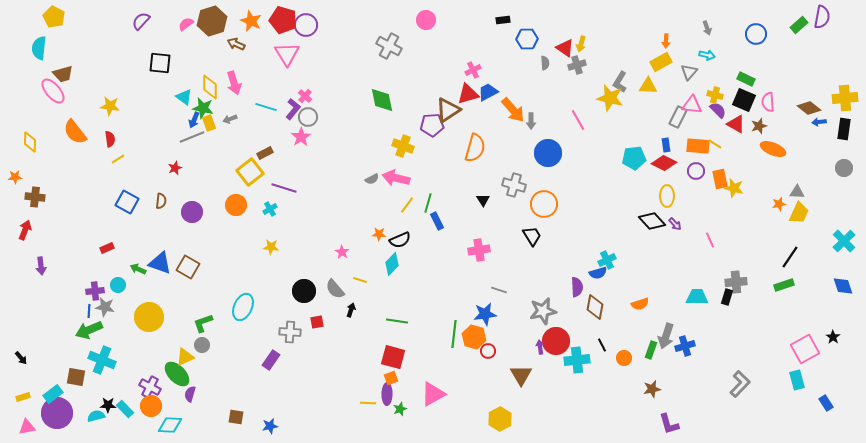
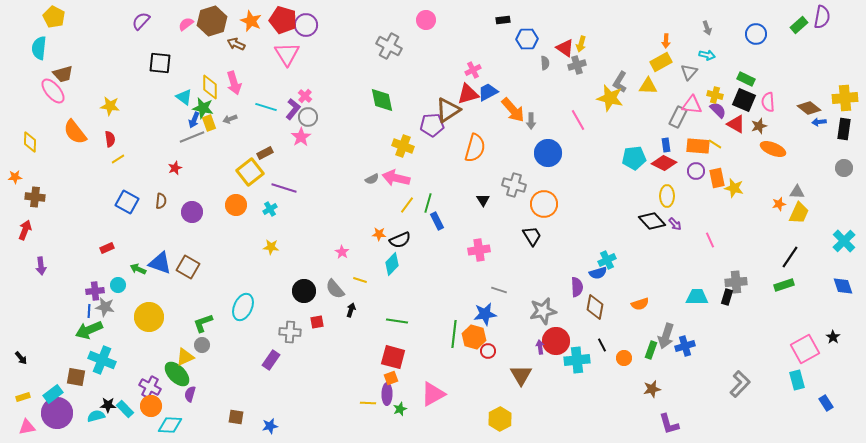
orange rectangle at (720, 179): moved 3 px left, 1 px up
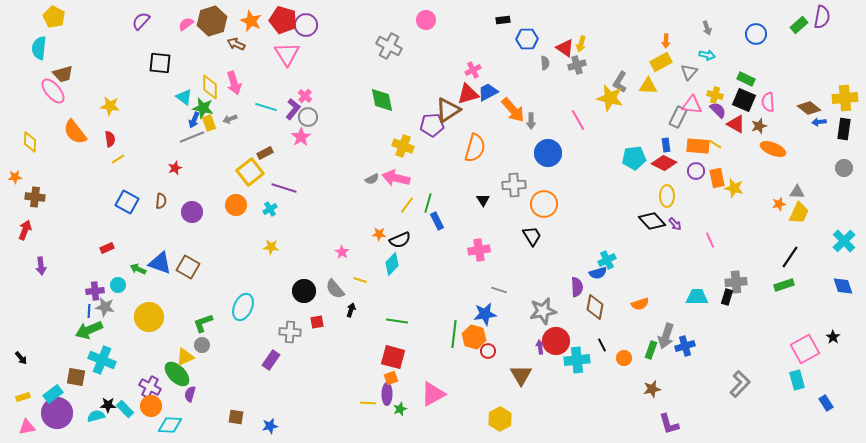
gray cross at (514, 185): rotated 20 degrees counterclockwise
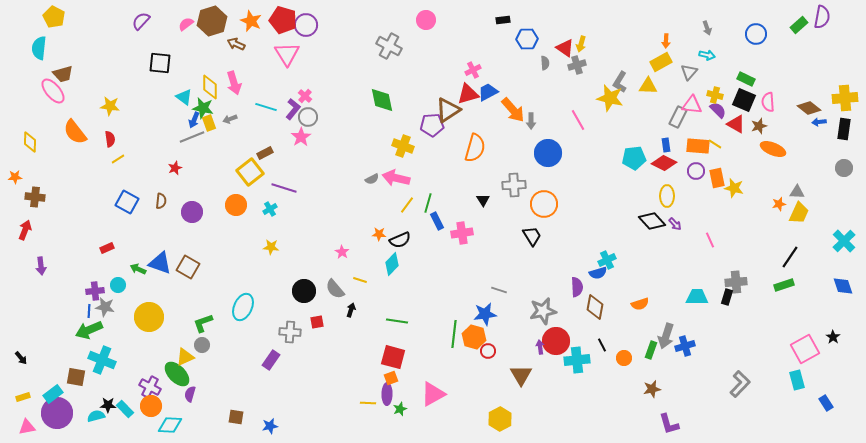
pink cross at (479, 250): moved 17 px left, 17 px up
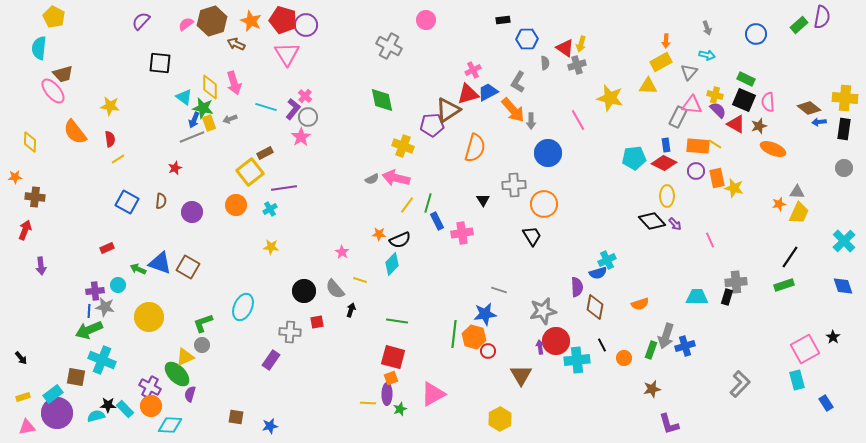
gray L-shape at (620, 82): moved 102 px left
yellow cross at (845, 98): rotated 10 degrees clockwise
purple line at (284, 188): rotated 25 degrees counterclockwise
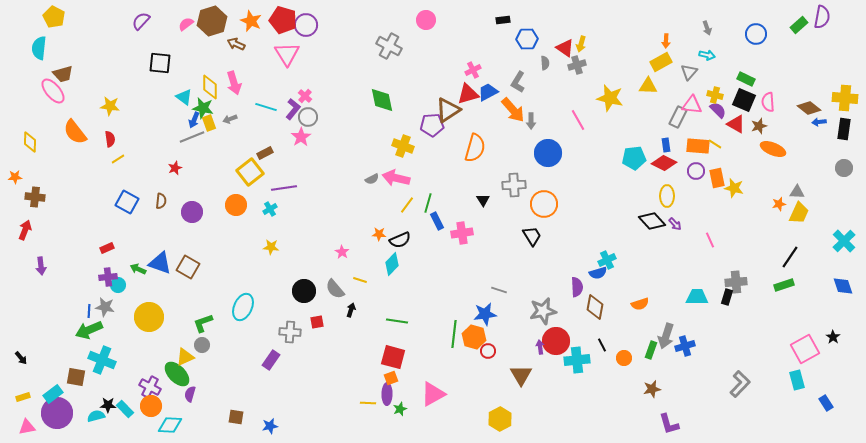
purple cross at (95, 291): moved 13 px right, 14 px up
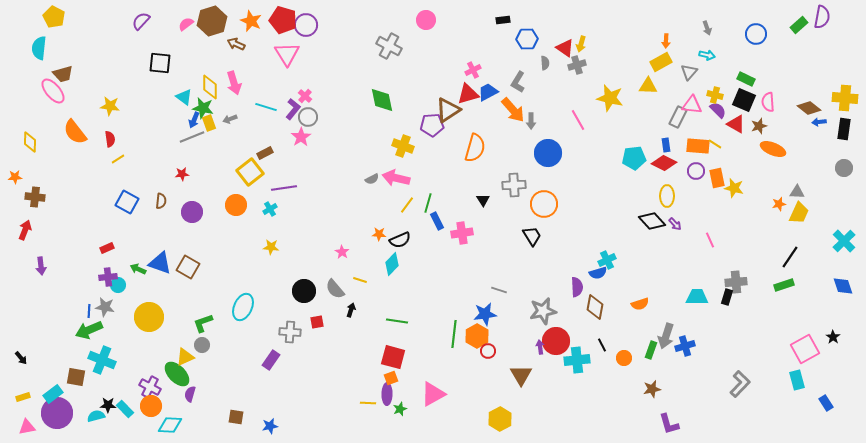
red star at (175, 168): moved 7 px right, 6 px down; rotated 16 degrees clockwise
orange hexagon at (474, 337): moved 3 px right, 1 px up; rotated 15 degrees clockwise
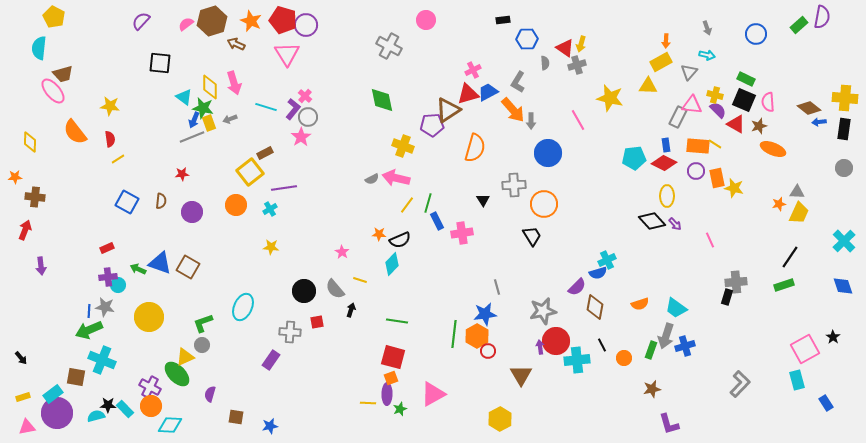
purple semicircle at (577, 287): rotated 48 degrees clockwise
gray line at (499, 290): moved 2 px left, 3 px up; rotated 56 degrees clockwise
cyan trapezoid at (697, 297): moved 21 px left, 11 px down; rotated 145 degrees counterclockwise
purple semicircle at (190, 394): moved 20 px right
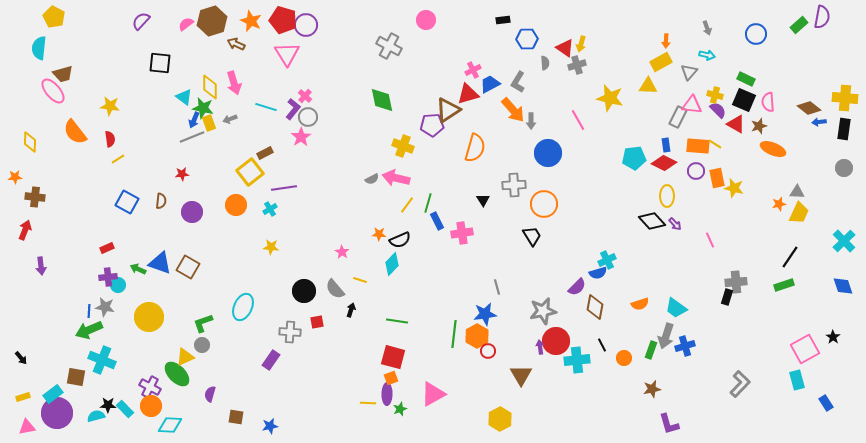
blue trapezoid at (488, 92): moved 2 px right, 8 px up
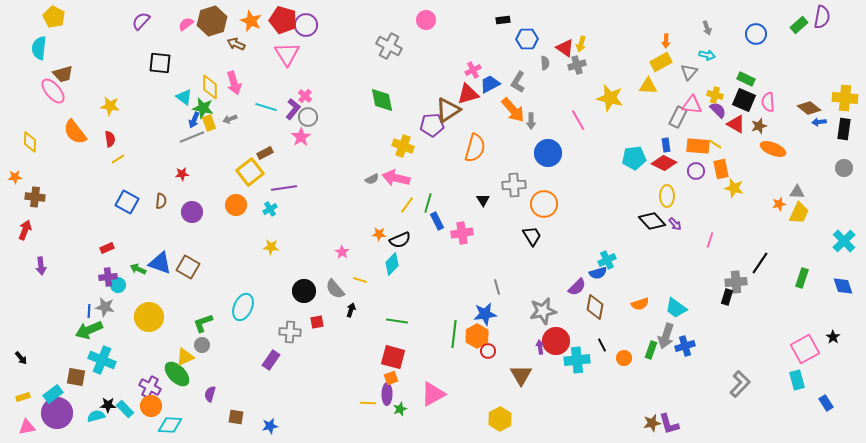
orange rectangle at (717, 178): moved 4 px right, 9 px up
pink line at (710, 240): rotated 42 degrees clockwise
black line at (790, 257): moved 30 px left, 6 px down
green rectangle at (784, 285): moved 18 px right, 7 px up; rotated 54 degrees counterclockwise
brown star at (652, 389): moved 34 px down
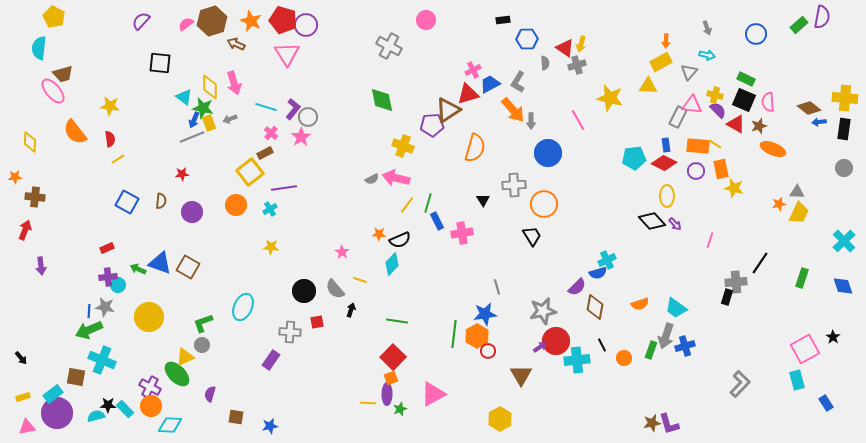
pink cross at (305, 96): moved 34 px left, 37 px down
purple arrow at (540, 347): rotated 64 degrees clockwise
red square at (393, 357): rotated 30 degrees clockwise
